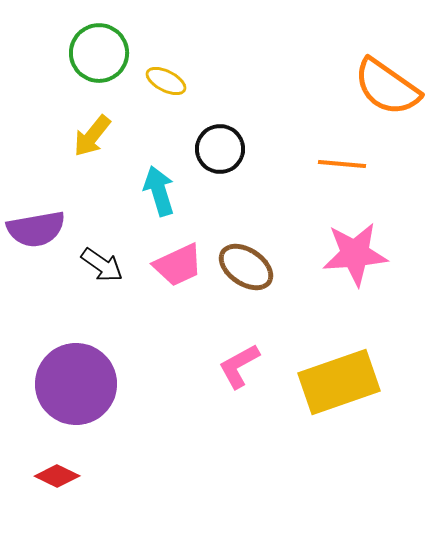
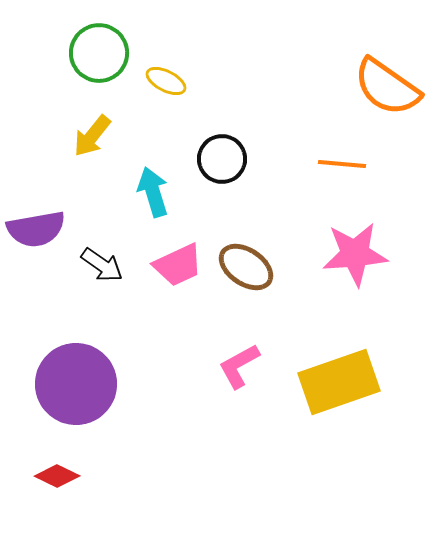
black circle: moved 2 px right, 10 px down
cyan arrow: moved 6 px left, 1 px down
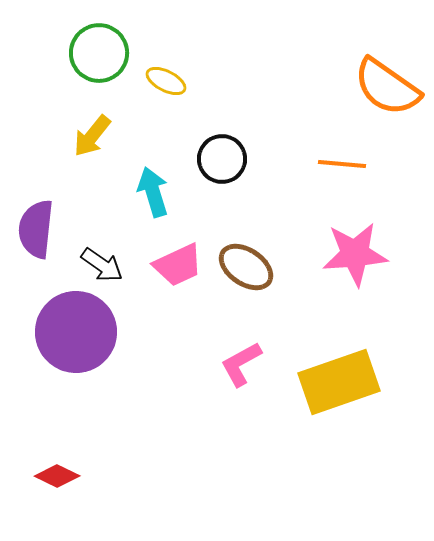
purple semicircle: rotated 106 degrees clockwise
pink L-shape: moved 2 px right, 2 px up
purple circle: moved 52 px up
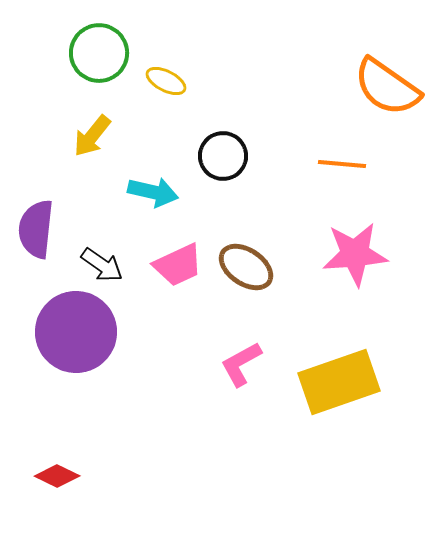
black circle: moved 1 px right, 3 px up
cyan arrow: rotated 120 degrees clockwise
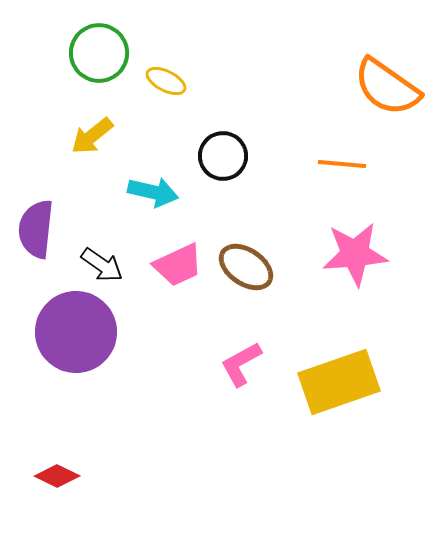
yellow arrow: rotated 12 degrees clockwise
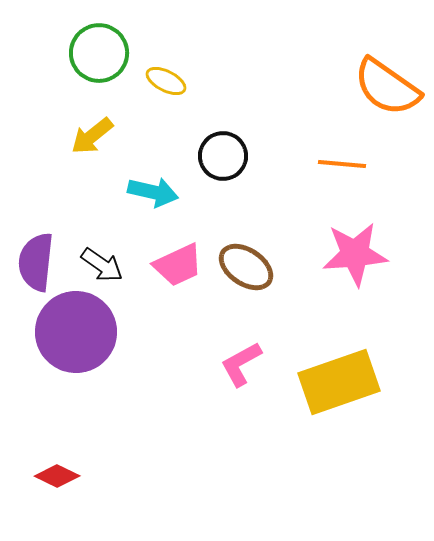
purple semicircle: moved 33 px down
